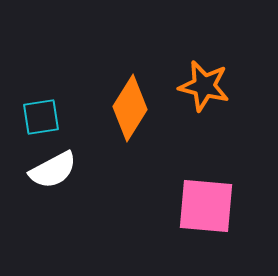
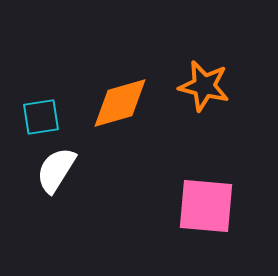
orange diamond: moved 10 px left, 5 px up; rotated 42 degrees clockwise
white semicircle: moved 3 px right; rotated 150 degrees clockwise
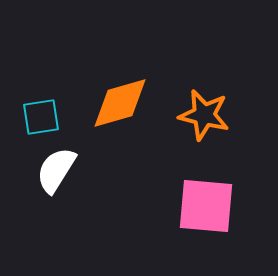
orange star: moved 29 px down
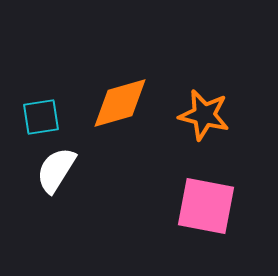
pink square: rotated 6 degrees clockwise
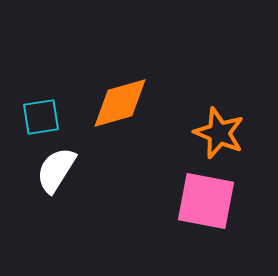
orange star: moved 15 px right, 18 px down; rotated 9 degrees clockwise
pink square: moved 5 px up
